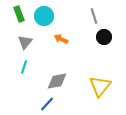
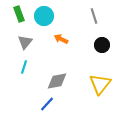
black circle: moved 2 px left, 8 px down
yellow triangle: moved 2 px up
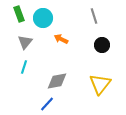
cyan circle: moved 1 px left, 2 px down
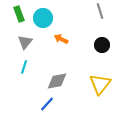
gray line: moved 6 px right, 5 px up
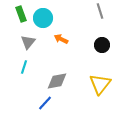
green rectangle: moved 2 px right
gray triangle: moved 3 px right
blue line: moved 2 px left, 1 px up
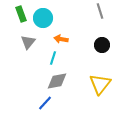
orange arrow: rotated 16 degrees counterclockwise
cyan line: moved 29 px right, 9 px up
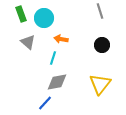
cyan circle: moved 1 px right
gray triangle: rotated 28 degrees counterclockwise
gray diamond: moved 1 px down
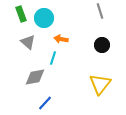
gray diamond: moved 22 px left, 5 px up
